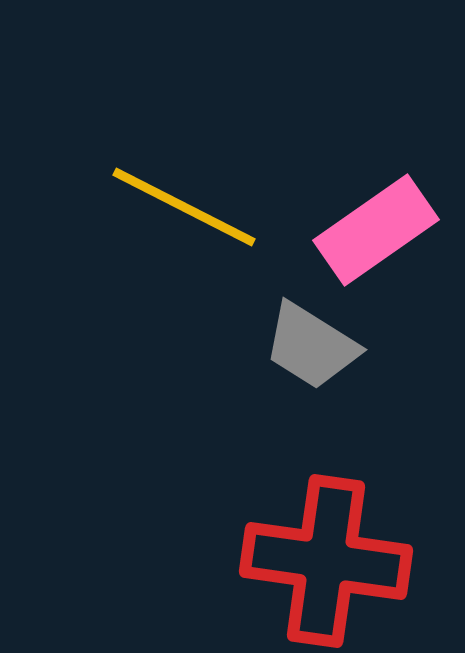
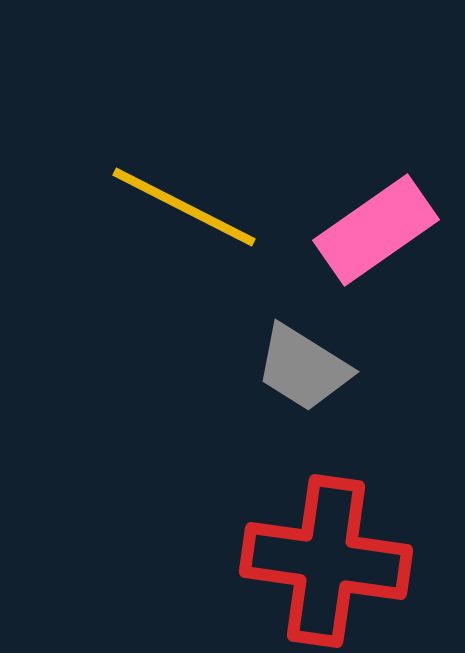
gray trapezoid: moved 8 px left, 22 px down
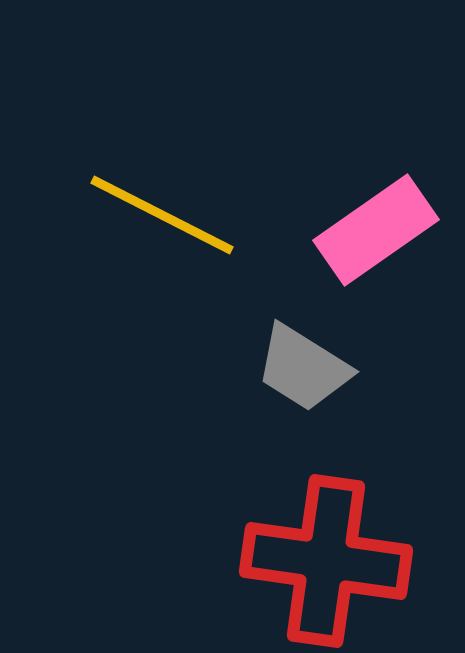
yellow line: moved 22 px left, 8 px down
